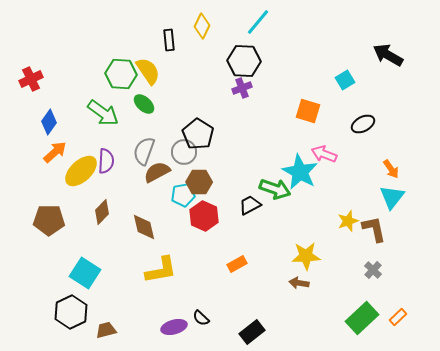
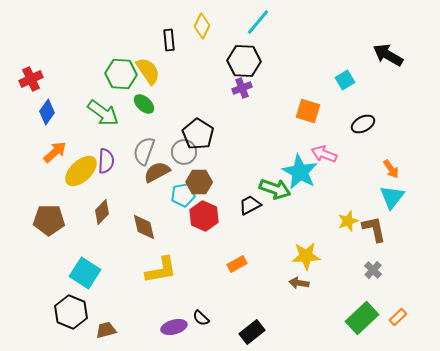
blue diamond at (49, 122): moved 2 px left, 10 px up
black hexagon at (71, 312): rotated 12 degrees counterclockwise
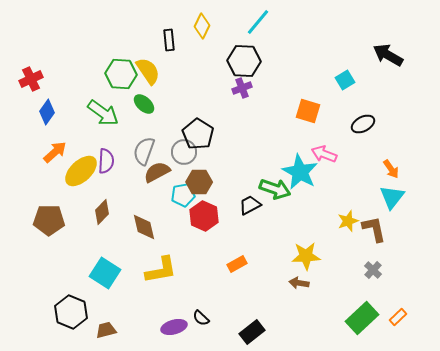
cyan square at (85, 273): moved 20 px right
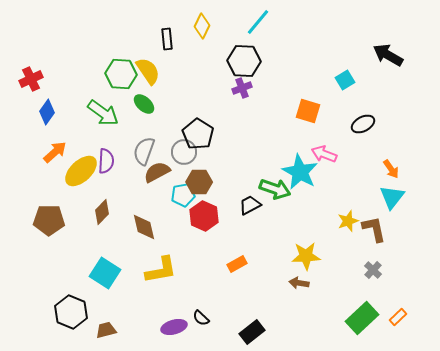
black rectangle at (169, 40): moved 2 px left, 1 px up
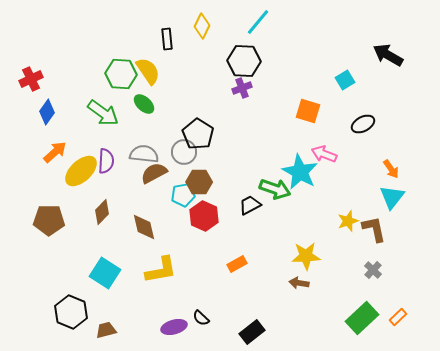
gray semicircle at (144, 151): moved 3 px down; rotated 76 degrees clockwise
brown semicircle at (157, 172): moved 3 px left, 1 px down
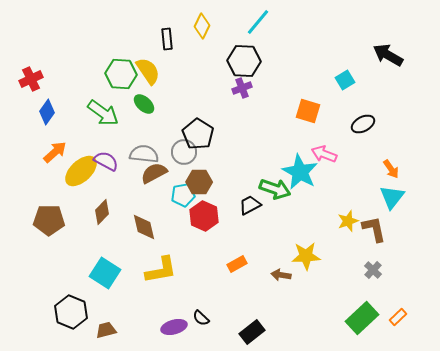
purple semicircle at (106, 161): rotated 65 degrees counterclockwise
brown arrow at (299, 283): moved 18 px left, 8 px up
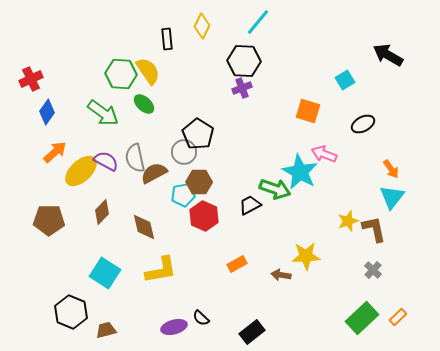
gray semicircle at (144, 154): moved 9 px left, 4 px down; rotated 108 degrees counterclockwise
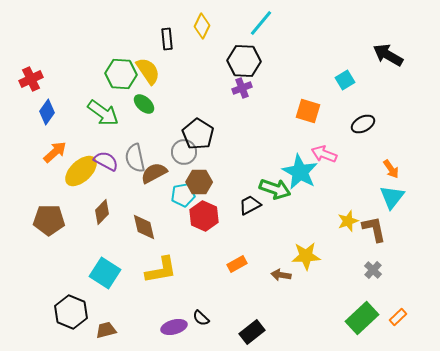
cyan line at (258, 22): moved 3 px right, 1 px down
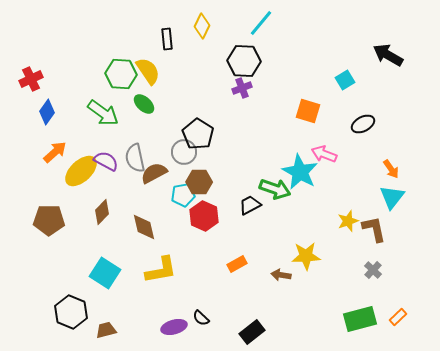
green rectangle at (362, 318): moved 2 px left, 1 px down; rotated 28 degrees clockwise
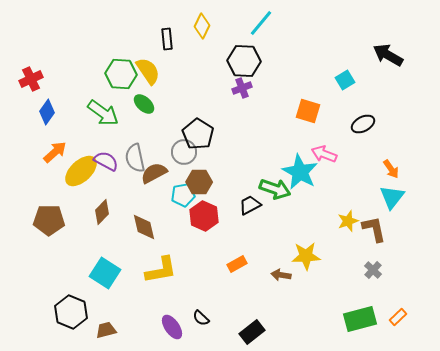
purple ellipse at (174, 327): moved 2 px left; rotated 70 degrees clockwise
